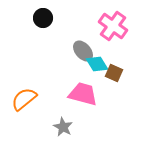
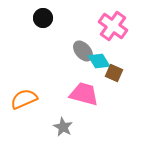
cyan diamond: moved 2 px right, 3 px up
pink trapezoid: moved 1 px right
orange semicircle: rotated 16 degrees clockwise
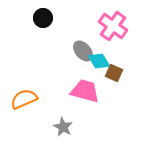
pink trapezoid: moved 1 px right, 3 px up
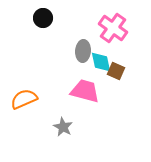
pink cross: moved 2 px down
gray ellipse: rotated 45 degrees clockwise
cyan diamond: moved 2 px right, 1 px down; rotated 20 degrees clockwise
brown square: moved 2 px right, 2 px up
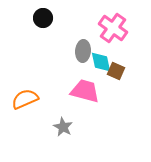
orange semicircle: moved 1 px right
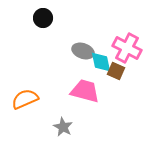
pink cross: moved 14 px right, 20 px down; rotated 8 degrees counterclockwise
gray ellipse: rotated 75 degrees counterclockwise
